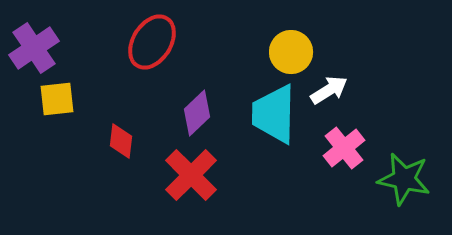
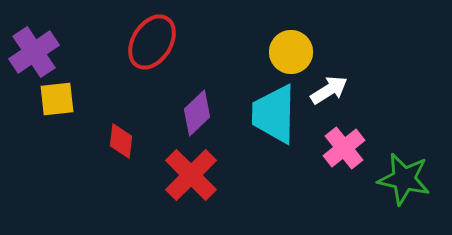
purple cross: moved 4 px down
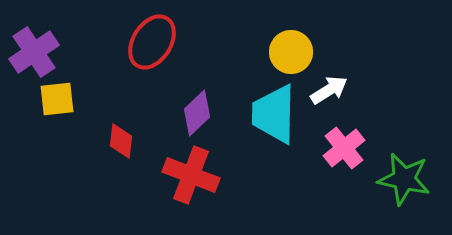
red cross: rotated 24 degrees counterclockwise
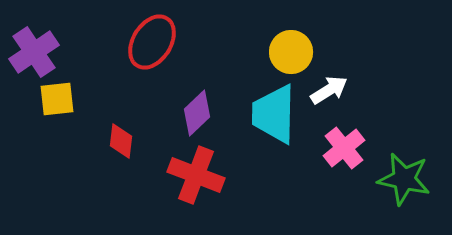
red cross: moved 5 px right
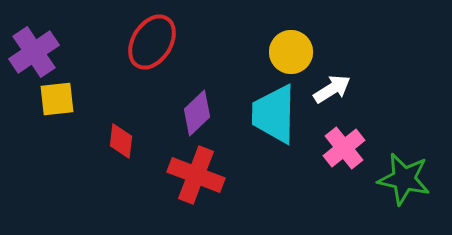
white arrow: moved 3 px right, 1 px up
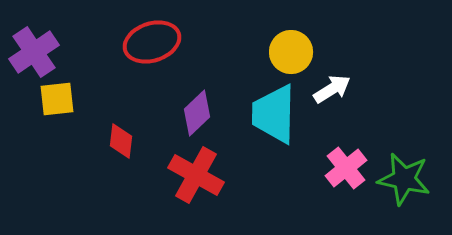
red ellipse: rotated 40 degrees clockwise
pink cross: moved 2 px right, 20 px down
red cross: rotated 8 degrees clockwise
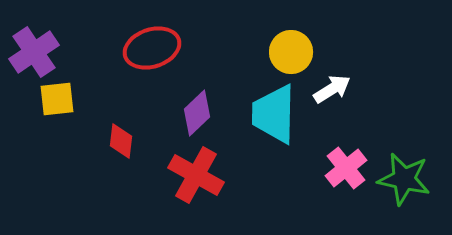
red ellipse: moved 6 px down
